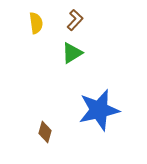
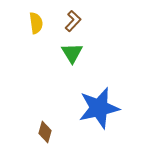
brown L-shape: moved 2 px left, 1 px down
green triangle: rotated 30 degrees counterclockwise
blue star: moved 2 px up
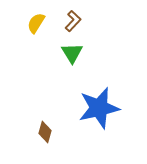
yellow semicircle: rotated 140 degrees counterclockwise
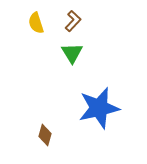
yellow semicircle: rotated 50 degrees counterclockwise
brown diamond: moved 3 px down
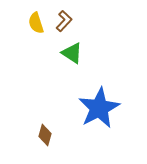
brown L-shape: moved 9 px left
green triangle: rotated 25 degrees counterclockwise
blue star: rotated 15 degrees counterclockwise
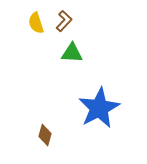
green triangle: rotated 30 degrees counterclockwise
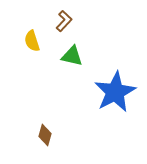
yellow semicircle: moved 4 px left, 18 px down
green triangle: moved 3 px down; rotated 10 degrees clockwise
blue star: moved 16 px right, 16 px up
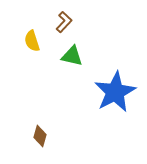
brown L-shape: moved 1 px down
brown diamond: moved 5 px left, 1 px down
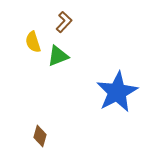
yellow semicircle: moved 1 px right, 1 px down
green triangle: moved 14 px left; rotated 35 degrees counterclockwise
blue star: moved 2 px right
